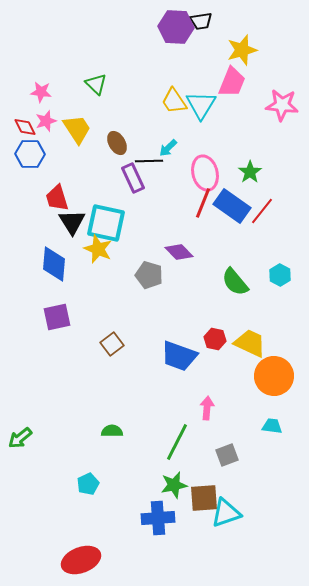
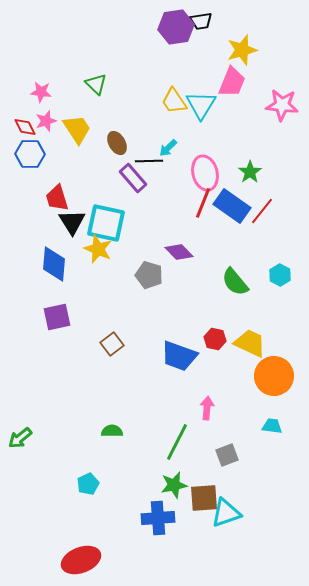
purple hexagon at (176, 27): rotated 12 degrees counterclockwise
purple rectangle at (133, 178): rotated 16 degrees counterclockwise
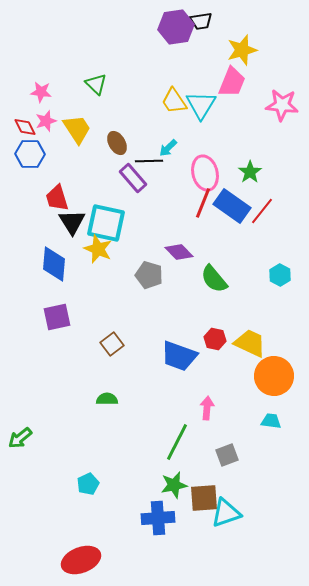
green semicircle at (235, 282): moved 21 px left, 3 px up
cyan trapezoid at (272, 426): moved 1 px left, 5 px up
green semicircle at (112, 431): moved 5 px left, 32 px up
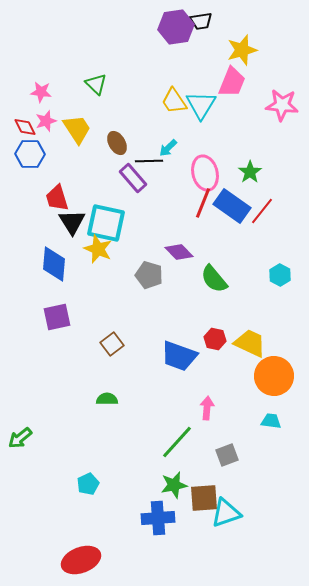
green line at (177, 442): rotated 15 degrees clockwise
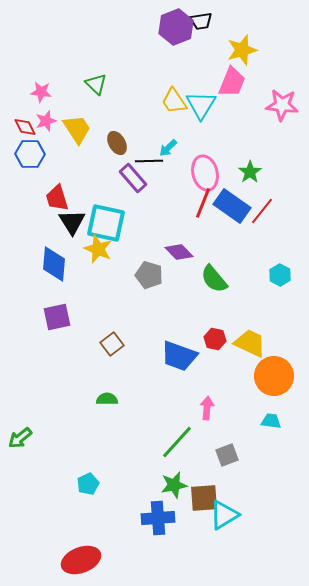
purple hexagon at (176, 27): rotated 12 degrees counterclockwise
cyan triangle at (226, 513): moved 2 px left, 2 px down; rotated 12 degrees counterclockwise
